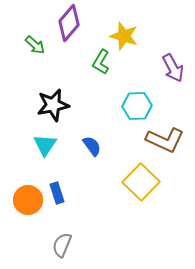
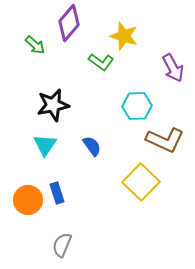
green L-shape: rotated 85 degrees counterclockwise
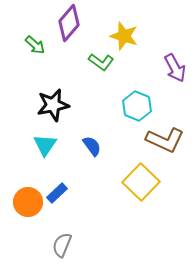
purple arrow: moved 2 px right
cyan hexagon: rotated 24 degrees clockwise
blue rectangle: rotated 65 degrees clockwise
orange circle: moved 2 px down
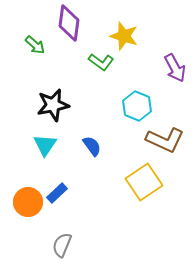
purple diamond: rotated 33 degrees counterclockwise
yellow square: moved 3 px right; rotated 12 degrees clockwise
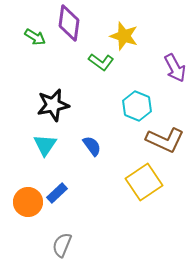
green arrow: moved 8 px up; rotated 10 degrees counterclockwise
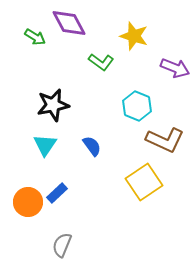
purple diamond: rotated 36 degrees counterclockwise
yellow star: moved 10 px right
purple arrow: rotated 40 degrees counterclockwise
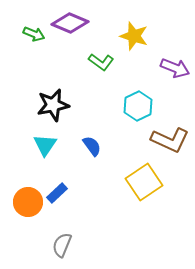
purple diamond: moved 1 px right; rotated 39 degrees counterclockwise
green arrow: moved 1 px left, 3 px up; rotated 10 degrees counterclockwise
cyan hexagon: moved 1 px right; rotated 12 degrees clockwise
brown L-shape: moved 5 px right
